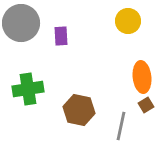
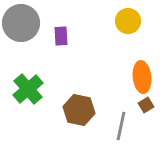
green cross: rotated 32 degrees counterclockwise
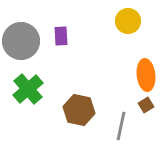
gray circle: moved 18 px down
orange ellipse: moved 4 px right, 2 px up
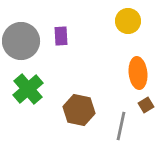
orange ellipse: moved 8 px left, 2 px up
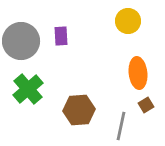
brown hexagon: rotated 16 degrees counterclockwise
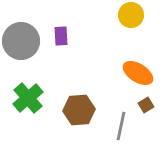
yellow circle: moved 3 px right, 6 px up
orange ellipse: rotated 52 degrees counterclockwise
green cross: moved 9 px down
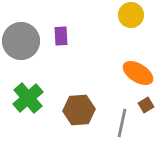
gray line: moved 1 px right, 3 px up
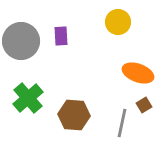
yellow circle: moved 13 px left, 7 px down
orange ellipse: rotated 12 degrees counterclockwise
brown square: moved 2 px left
brown hexagon: moved 5 px left, 5 px down; rotated 8 degrees clockwise
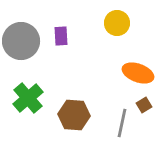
yellow circle: moved 1 px left, 1 px down
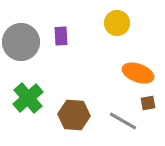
gray circle: moved 1 px down
brown square: moved 4 px right, 2 px up; rotated 21 degrees clockwise
gray line: moved 1 px right, 2 px up; rotated 72 degrees counterclockwise
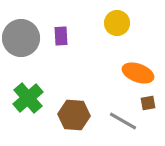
gray circle: moved 4 px up
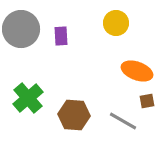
yellow circle: moved 1 px left
gray circle: moved 9 px up
orange ellipse: moved 1 px left, 2 px up
brown square: moved 1 px left, 2 px up
